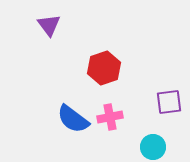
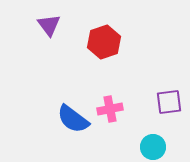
red hexagon: moved 26 px up
pink cross: moved 8 px up
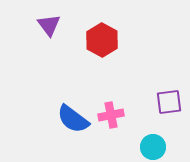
red hexagon: moved 2 px left, 2 px up; rotated 12 degrees counterclockwise
pink cross: moved 1 px right, 6 px down
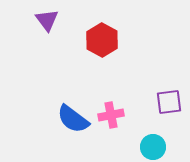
purple triangle: moved 2 px left, 5 px up
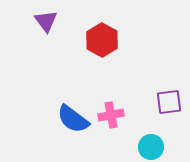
purple triangle: moved 1 px left, 1 px down
cyan circle: moved 2 px left
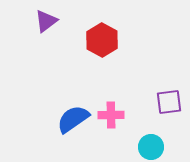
purple triangle: rotated 30 degrees clockwise
pink cross: rotated 10 degrees clockwise
blue semicircle: rotated 108 degrees clockwise
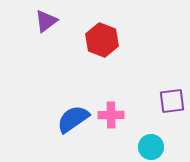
red hexagon: rotated 8 degrees counterclockwise
purple square: moved 3 px right, 1 px up
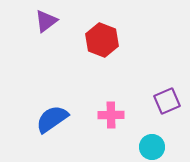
purple square: moved 5 px left; rotated 16 degrees counterclockwise
blue semicircle: moved 21 px left
cyan circle: moved 1 px right
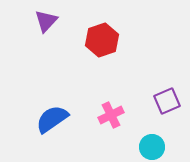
purple triangle: rotated 10 degrees counterclockwise
red hexagon: rotated 20 degrees clockwise
pink cross: rotated 25 degrees counterclockwise
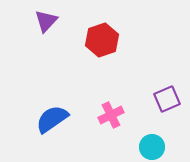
purple square: moved 2 px up
